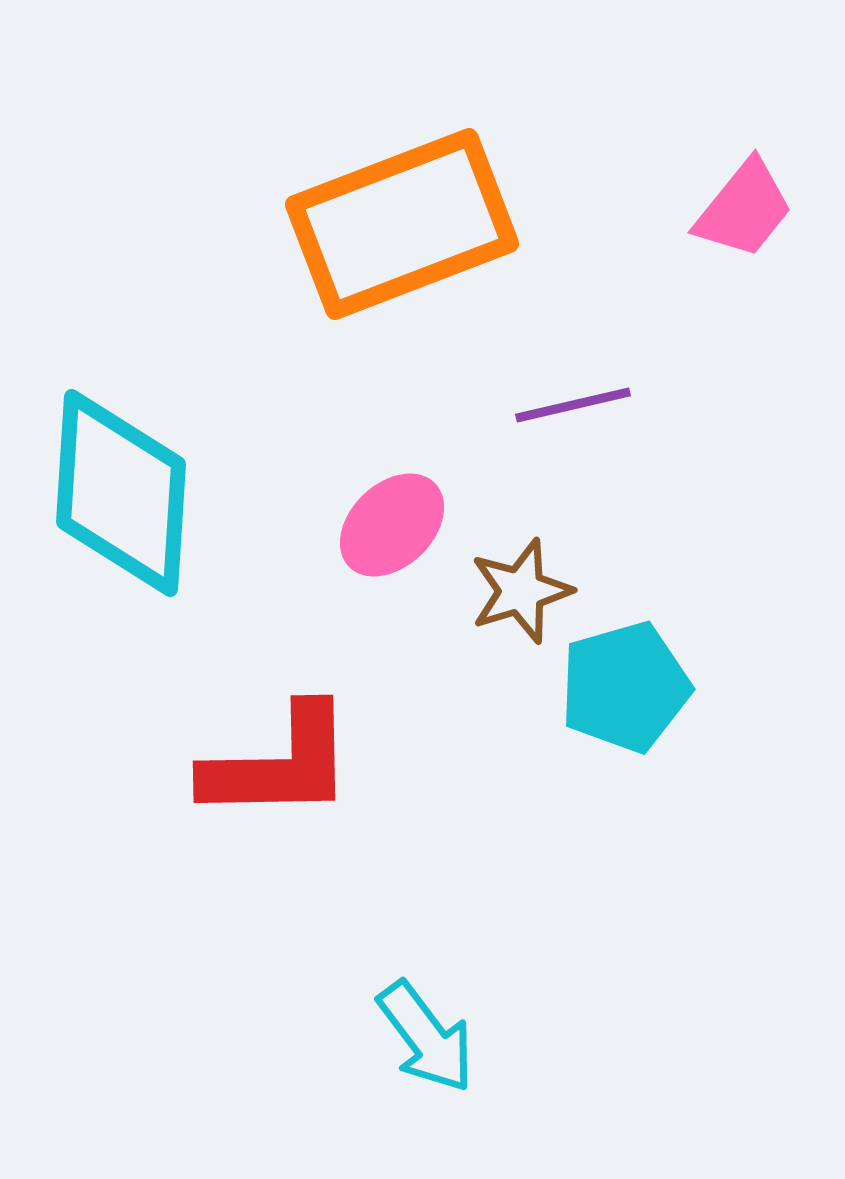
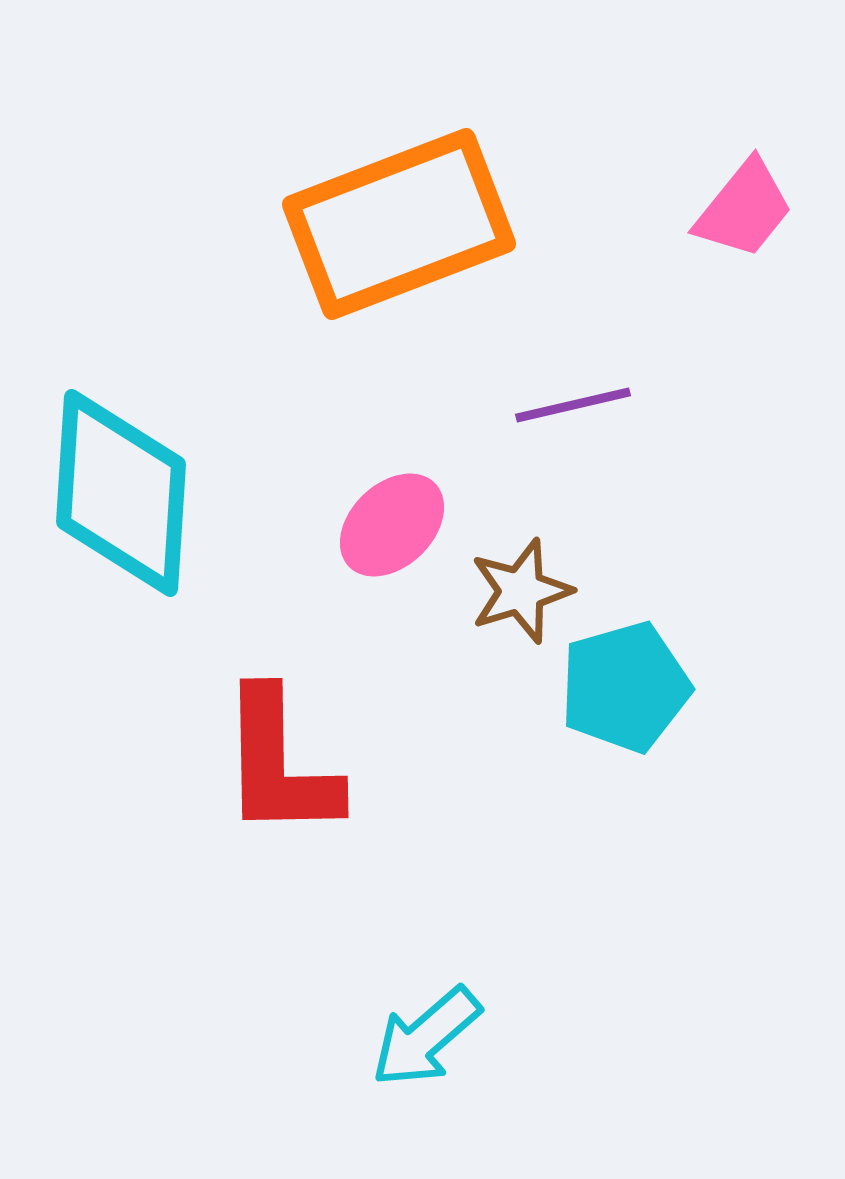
orange rectangle: moved 3 px left
red L-shape: rotated 90 degrees clockwise
cyan arrow: rotated 86 degrees clockwise
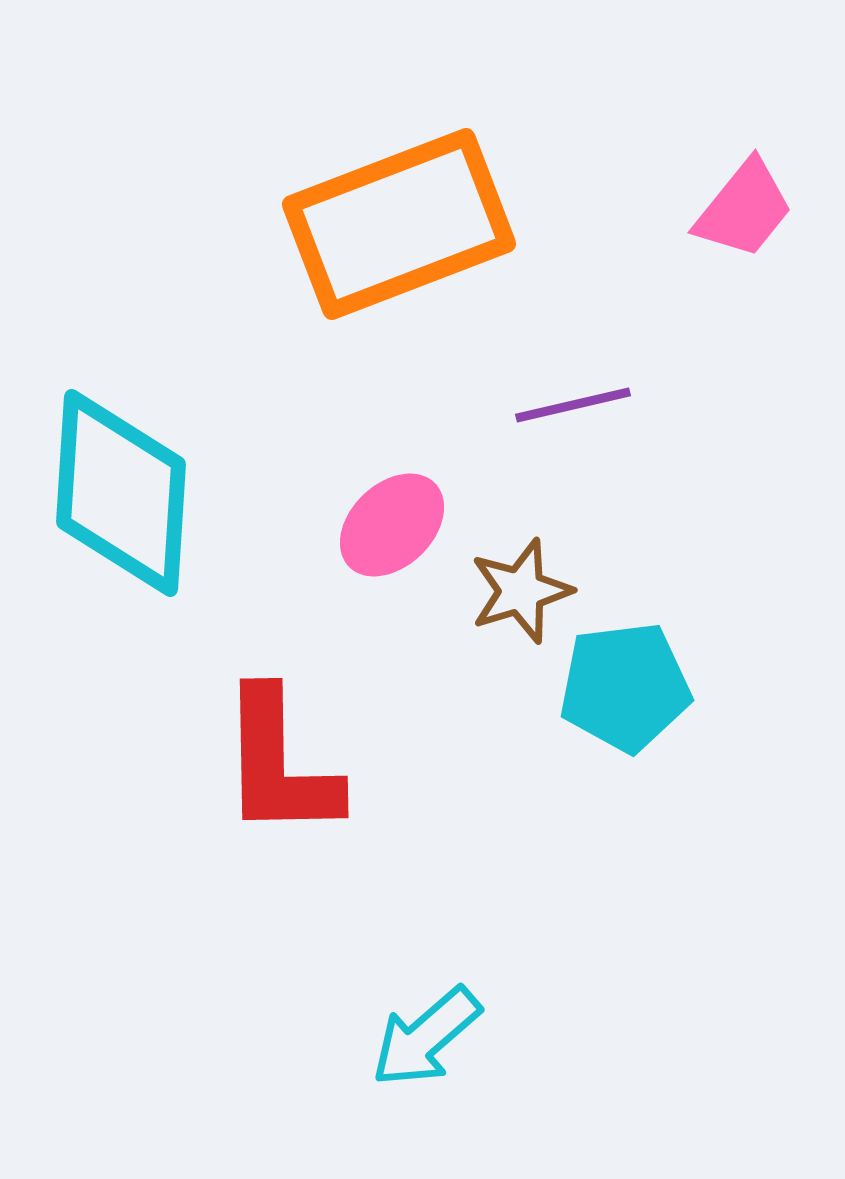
cyan pentagon: rotated 9 degrees clockwise
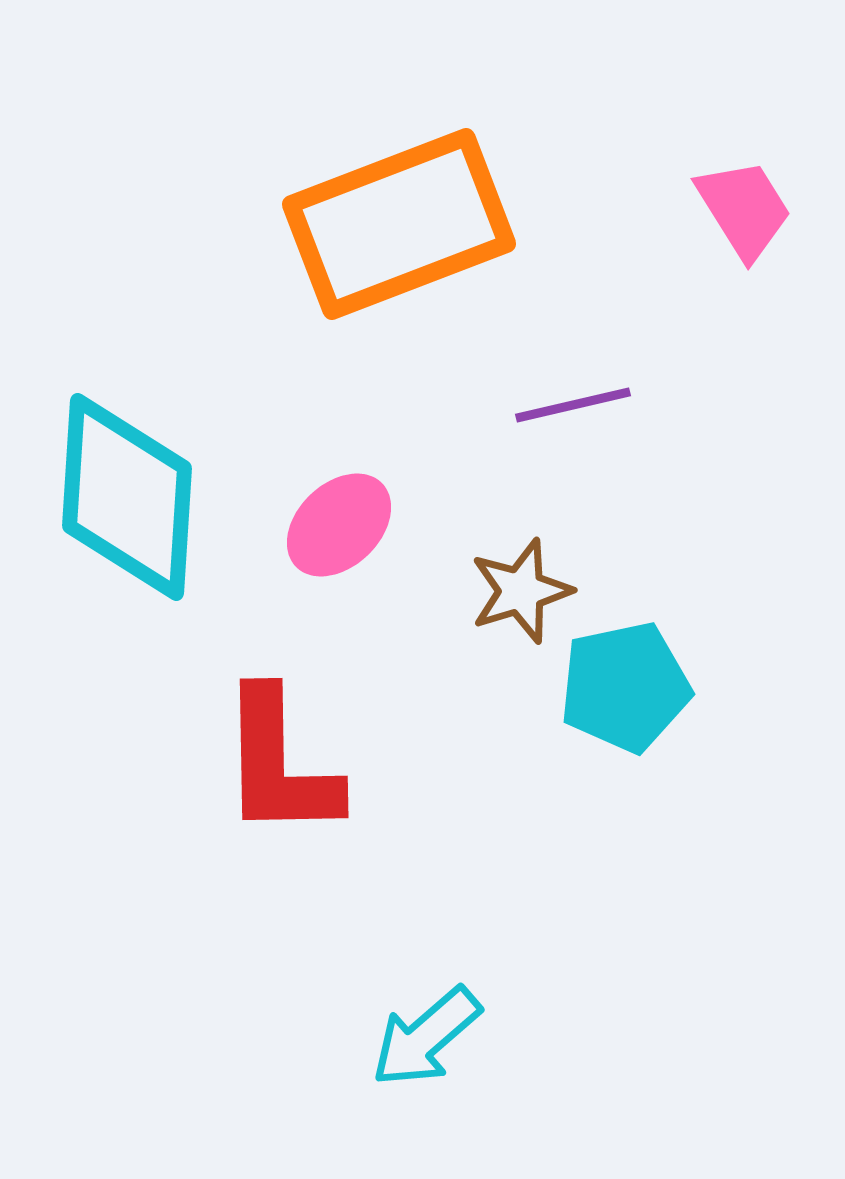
pink trapezoid: rotated 71 degrees counterclockwise
cyan diamond: moved 6 px right, 4 px down
pink ellipse: moved 53 px left
cyan pentagon: rotated 5 degrees counterclockwise
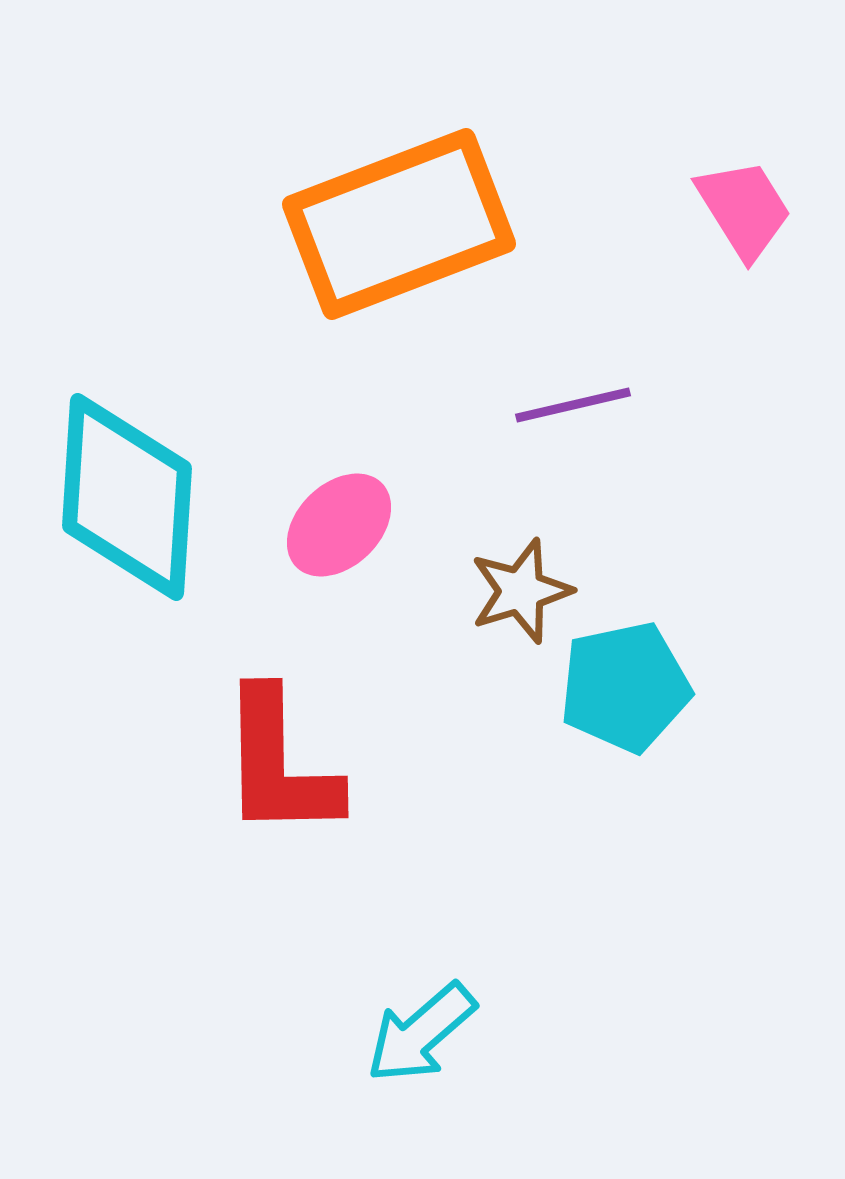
cyan arrow: moved 5 px left, 4 px up
